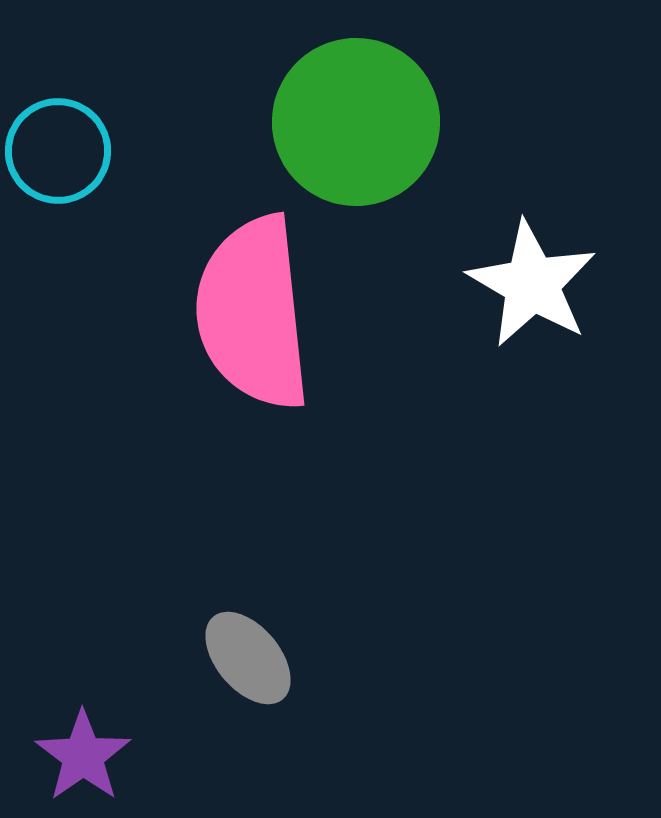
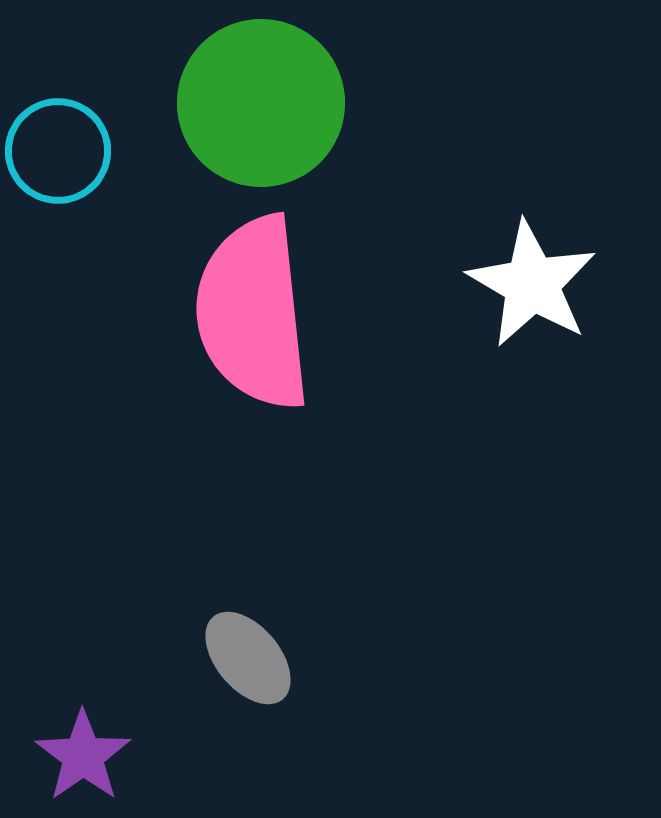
green circle: moved 95 px left, 19 px up
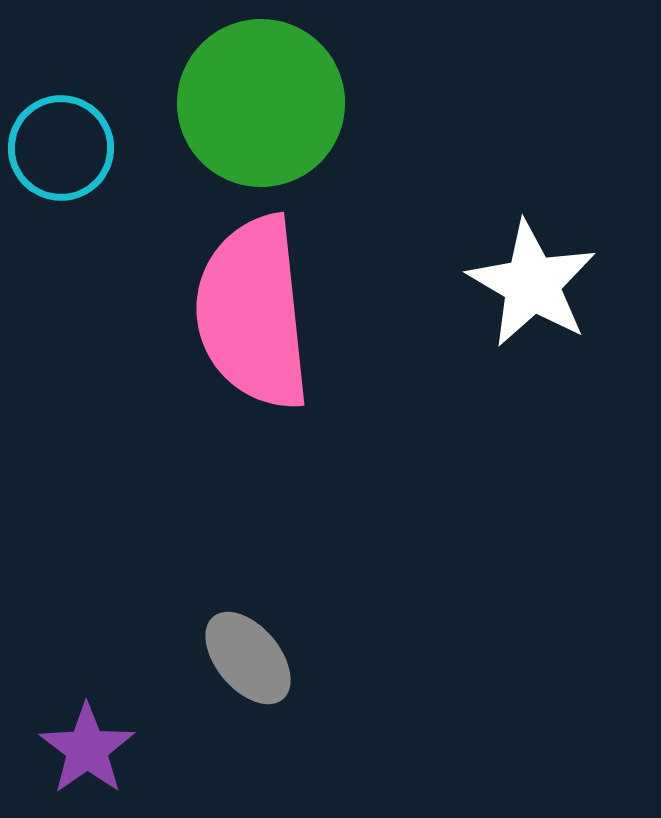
cyan circle: moved 3 px right, 3 px up
purple star: moved 4 px right, 7 px up
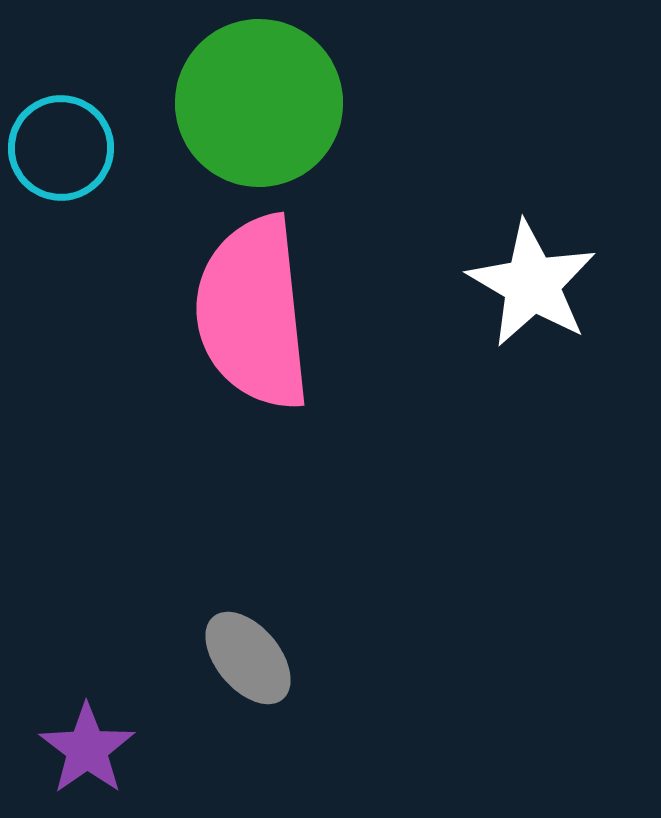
green circle: moved 2 px left
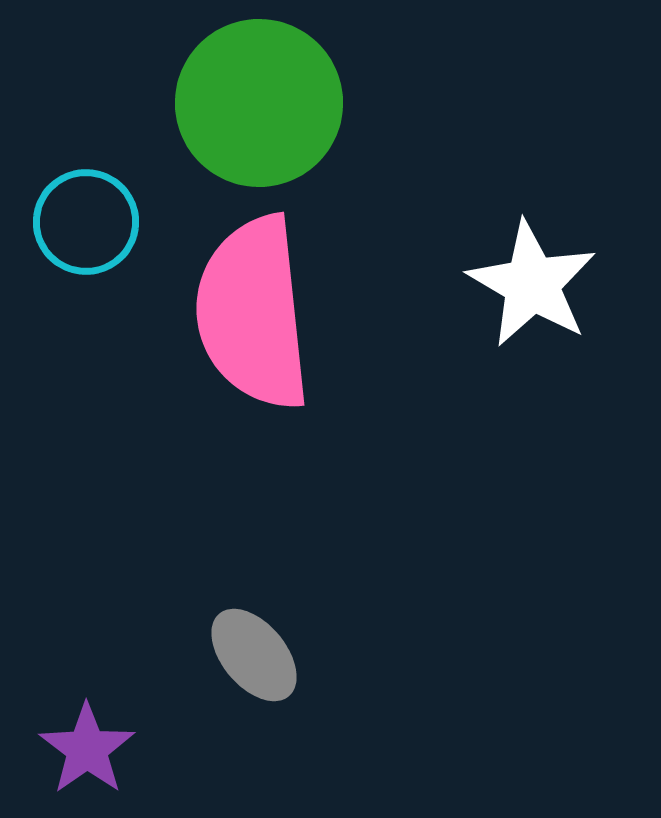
cyan circle: moved 25 px right, 74 px down
gray ellipse: moved 6 px right, 3 px up
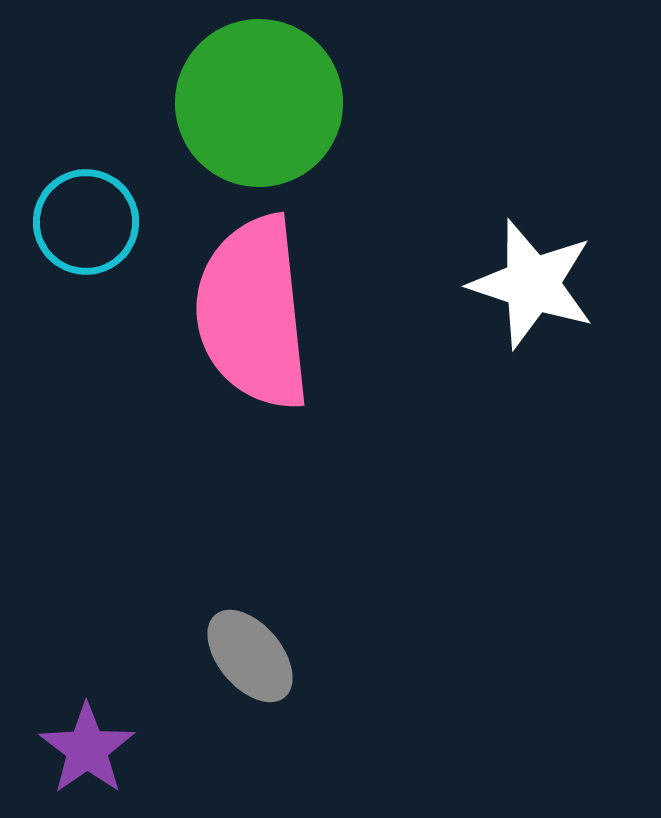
white star: rotated 12 degrees counterclockwise
gray ellipse: moved 4 px left, 1 px down
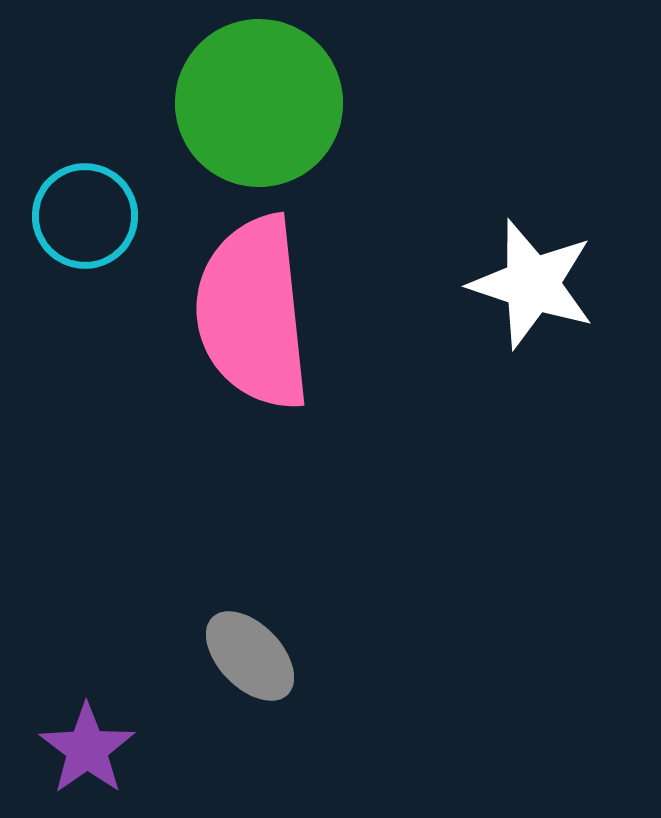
cyan circle: moved 1 px left, 6 px up
gray ellipse: rotated 4 degrees counterclockwise
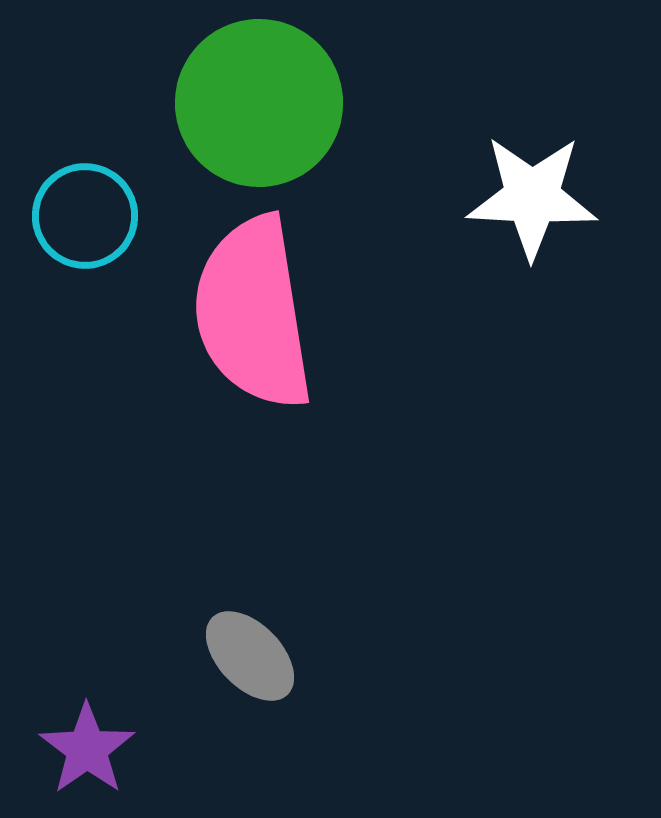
white star: moved 87 px up; rotated 15 degrees counterclockwise
pink semicircle: rotated 3 degrees counterclockwise
